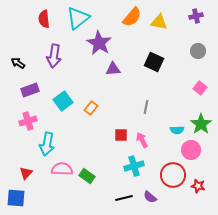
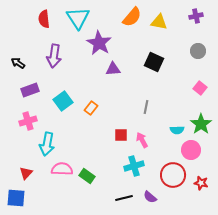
cyan triangle: rotated 25 degrees counterclockwise
red star: moved 3 px right, 3 px up
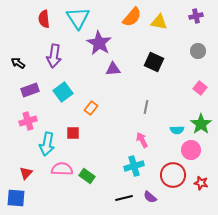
cyan square: moved 9 px up
red square: moved 48 px left, 2 px up
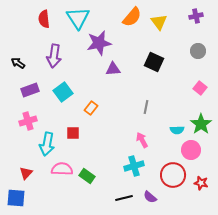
yellow triangle: rotated 42 degrees clockwise
purple star: rotated 30 degrees clockwise
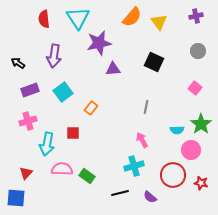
pink square: moved 5 px left
black line: moved 4 px left, 5 px up
